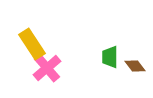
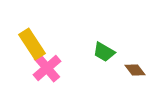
green trapezoid: moved 6 px left, 5 px up; rotated 60 degrees counterclockwise
brown diamond: moved 4 px down
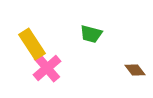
green trapezoid: moved 13 px left, 18 px up; rotated 15 degrees counterclockwise
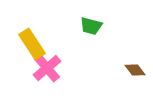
green trapezoid: moved 8 px up
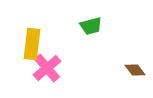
green trapezoid: rotated 30 degrees counterclockwise
yellow rectangle: rotated 40 degrees clockwise
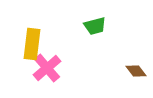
green trapezoid: moved 4 px right
brown diamond: moved 1 px right, 1 px down
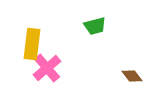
brown diamond: moved 4 px left, 5 px down
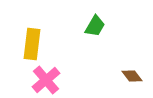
green trapezoid: rotated 45 degrees counterclockwise
pink cross: moved 1 px left, 12 px down
